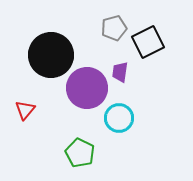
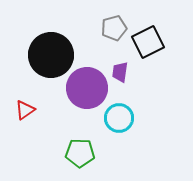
red triangle: rotated 15 degrees clockwise
green pentagon: rotated 24 degrees counterclockwise
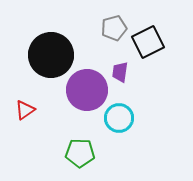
purple circle: moved 2 px down
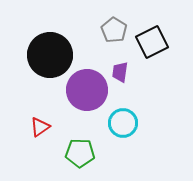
gray pentagon: moved 2 px down; rotated 25 degrees counterclockwise
black square: moved 4 px right
black circle: moved 1 px left
red triangle: moved 15 px right, 17 px down
cyan circle: moved 4 px right, 5 px down
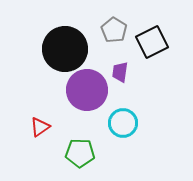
black circle: moved 15 px right, 6 px up
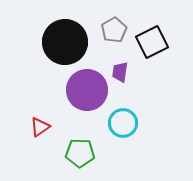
gray pentagon: rotated 10 degrees clockwise
black circle: moved 7 px up
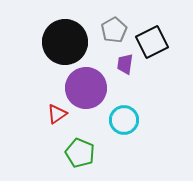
purple trapezoid: moved 5 px right, 8 px up
purple circle: moved 1 px left, 2 px up
cyan circle: moved 1 px right, 3 px up
red triangle: moved 17 px right, 13 px up
green pentagon: rotated 20 degrees clockwise
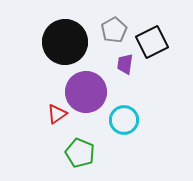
purple circle: moved 4 px down
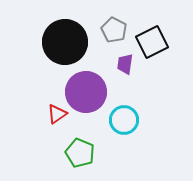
gray pentagon: rotated 15 degrees counterclockwise
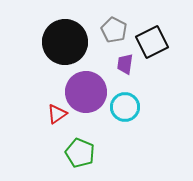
cyan circle: moved 1 px right, 13 px up
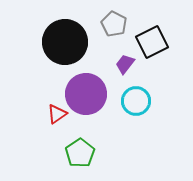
gray pentagon: moved 6 px up
purple trapezoid: rotated 30 degrees clockwise
purple circle: moved 2 px down
cyan circle: moved 11 px right, 6 px up
green pentagon: rotated 16 degrees clockwise
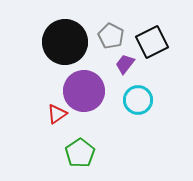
gray pentagon: moved 3 px left, 12 px down
purple circle: moved 2 px left, 3 px up
cyan circle: moved 2 px right, 1 px up
